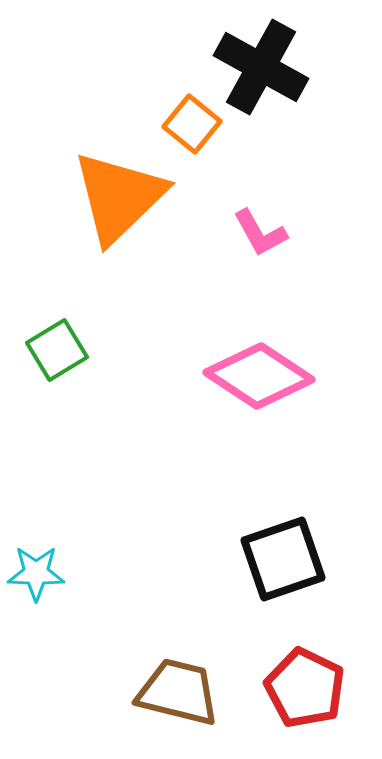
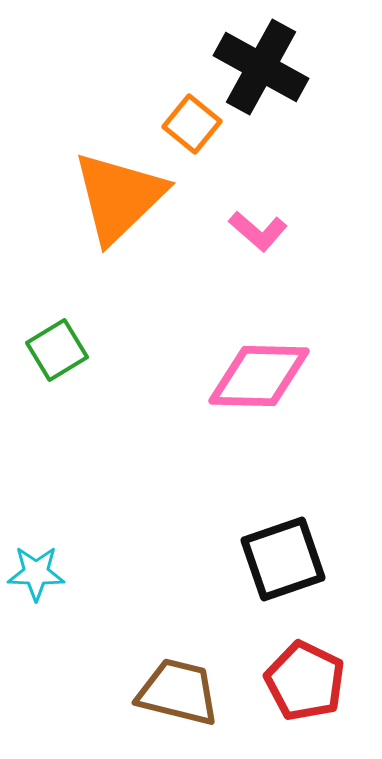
pink L-shape: moved 2 px left, 2 px up; rotated 20 degrees counterclockwise
pink diamond: rotated 32 degrees counterclockwise
red pentagon: moved 7 px up
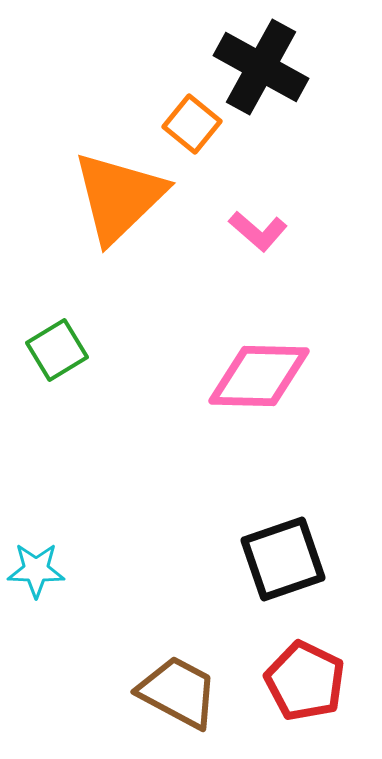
cyan star: moved 3 px up
brown trapezoid: rotated 14 degrees clockwise
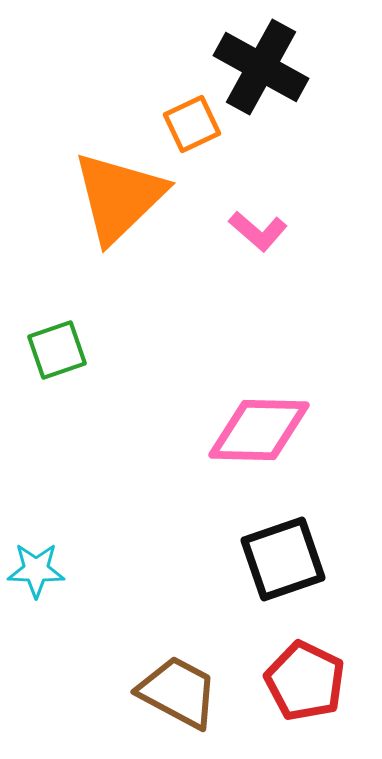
orange square: rotated 26 degrees clockwise
green square: rotated 12 degrees clockwise
pink diamond: moved 54 px down
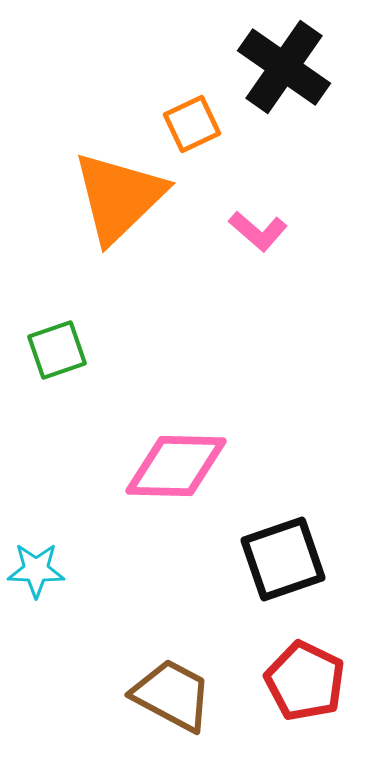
black cross: moved 23 px right; rotated 6 degrees clockwise
pink diamond: moved 83 px left, 36 px down
brown trapezoid: moved 6 px left, 3 px down
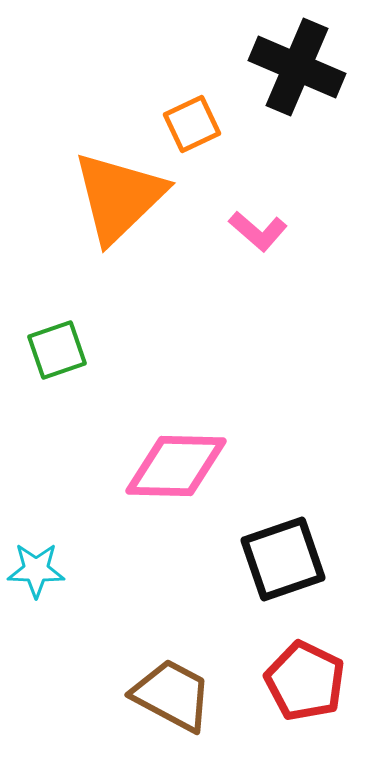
black cross: moved 13 px right; rotated 12 degrees counterclockwise
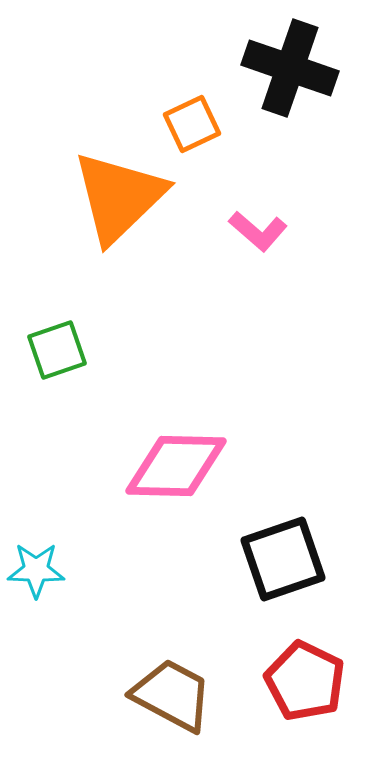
black cross: moved 7 px left, 1 px down; rotated 4 degrees counterclockwise
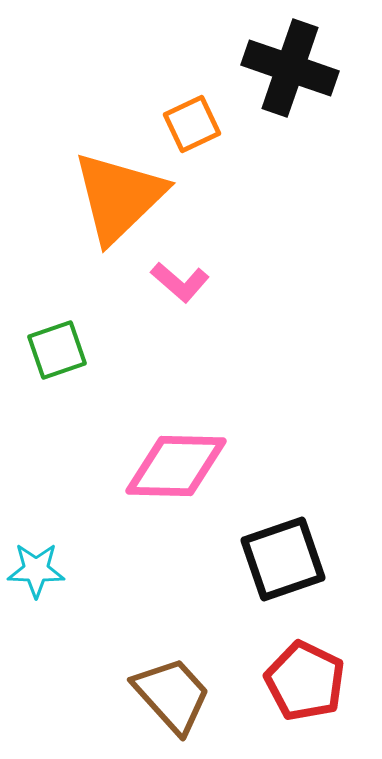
pink L-shape: moved 78 px left, 51 px down
brown trapezoid: rotated 20 degrees clockwise
